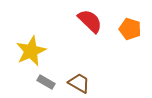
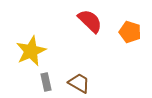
orange pentagon: moved 3 px down
gray rectangle: rotated 48 degrees clockwise
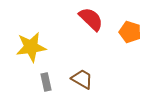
red semicircle: moved 1 px right, 2 px up
yellow star: moved 4 px up; rotated 16 degrees clockwise
brown trapezoid: moved 3 px right, 4 px up
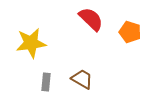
yellow star: moved 4 px up
gray rectangle: rotated 18 degrees clockwise
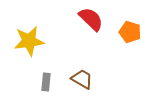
yellow star: moved 2 px left, 2 px up
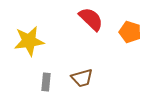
brown trapezoid: moved 1 px up; rotated 135 degrees clockwise
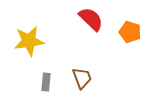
brown trapezoid: rotated 95 degrees counterclockwise
